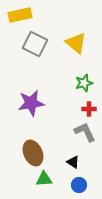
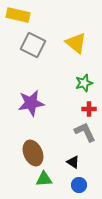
yellow rectangle: moved 2 px left; rotated 25 degrees clockwise
gray square: moved 2 px left, 1 px down
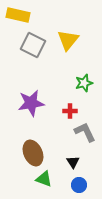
yellow triangle: moved 8 px left, 3 px up; rotated 30 degrees clockwise
red cross: moved 19 px left, 2 px down
black triangle: rotated 24 degrees clockwise
green triangle: rotated 24 degrees clockwise
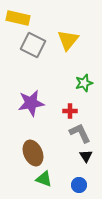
yellow rectangle: moved 3 px down
gray L-shape: moved 5 px left, 1 px down
black triangle: moved 13 px right, 6 px up
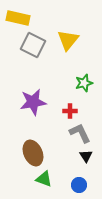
purple star: moved 2 px right, 1 px up
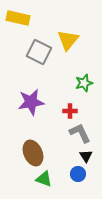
gray square: moved 6 px right, 7 px down
purple star: moved 2 px left
blue circle: moved 1 px left, 11 px up
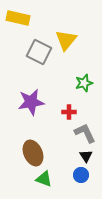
yellow triangle: moved 2 px left
red cross: moved 1 px left, 1 px down
gray L-shape: moved 5 px right
blue circle: moved 3 px right, 1 px down
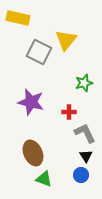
purple star: rotated 24 degrees clockwise
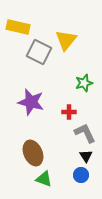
yellow rectangle: moved 9 px down
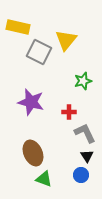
green star: moved 1 px left, 2 px up
black triangle: moved 1 px right
